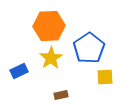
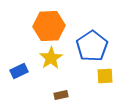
blue pentagon: moved 3 px right, 2 px up
yellow square: moved 1 px up
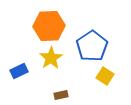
yellow square: rotated 36 degrees clockwise
